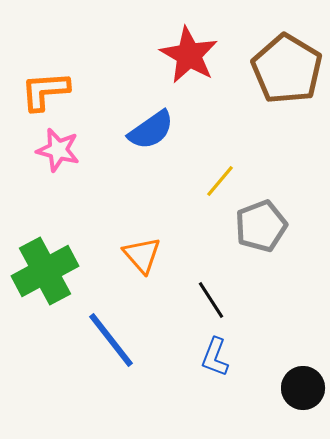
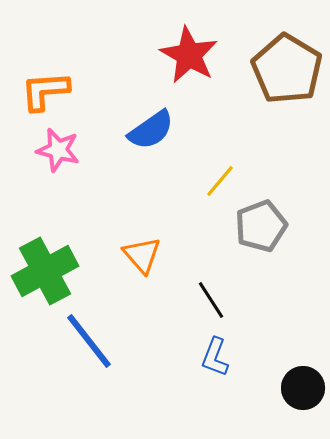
blue line: moved 22 px left, 1 px down
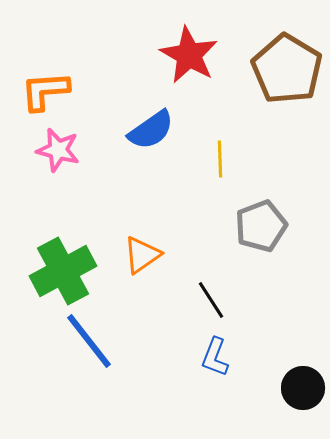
yellow line: moved 22 px up; rotated 42 degrees counterclockwise
orange triangle: rotated 36 degrees clockwise
green cross: moved 18 px right
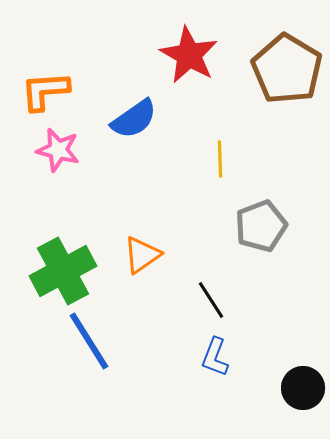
blue semicircle: moved 17 px left, 11 px up
blue line: rotated 6 degrees clockwise
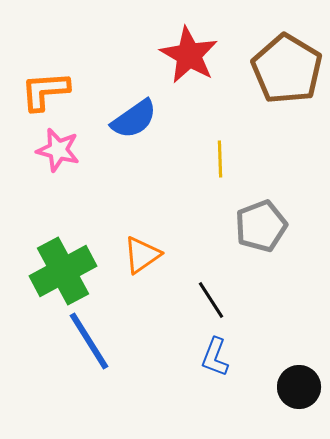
black circle: moved 4 px left, 1 px up
